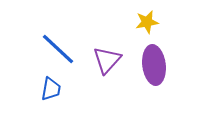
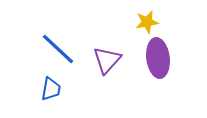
purple ellipse: moved 4 px right, 7 px up
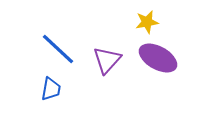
purple ellipse: rotated 54 degrees counterclockwise
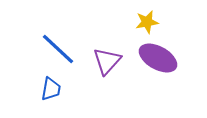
purple triangle: moved 1 px down
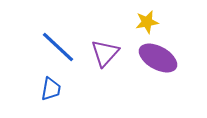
blue line: moved 2 px up
purple triangle: moved 2 px left, 8 px up
